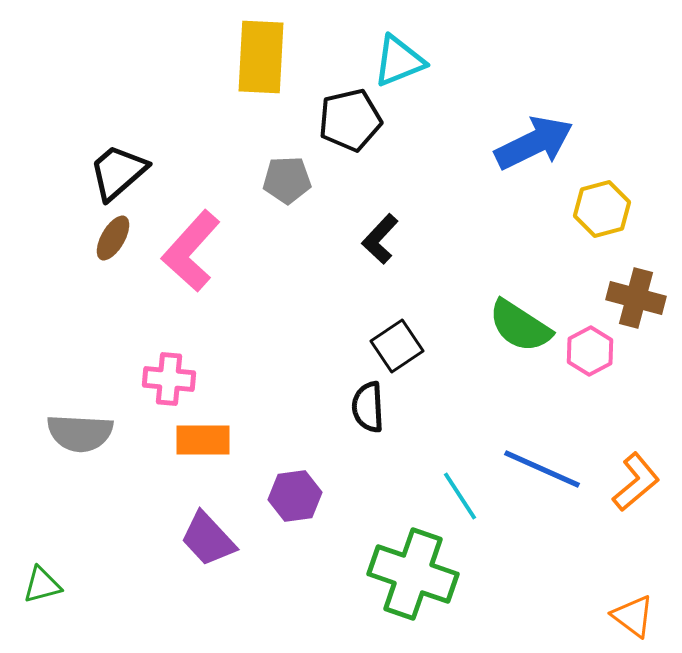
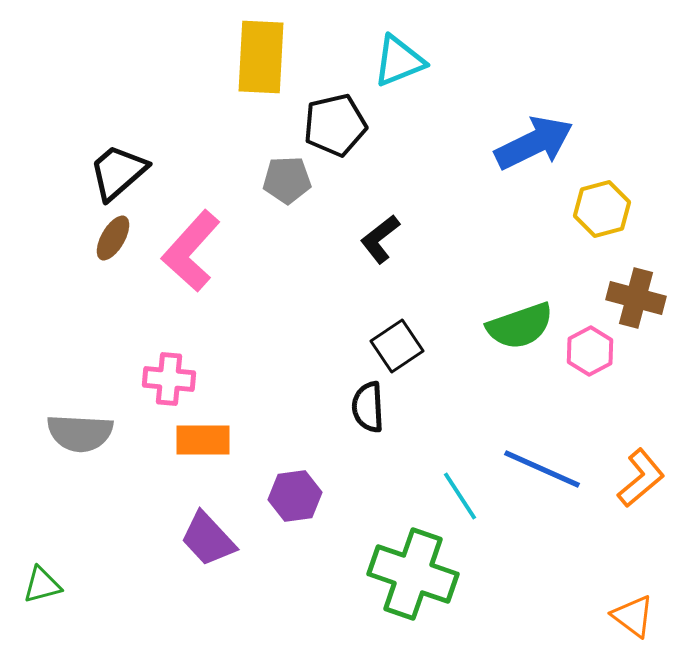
black pentagon: moved 15 px left, 5 px down
black L-shape: rotated 9 degrees clockwise
green semicircle: rotated 52 degrees counterclockwise
orange L-shape: moved 5 px right, 4 px up
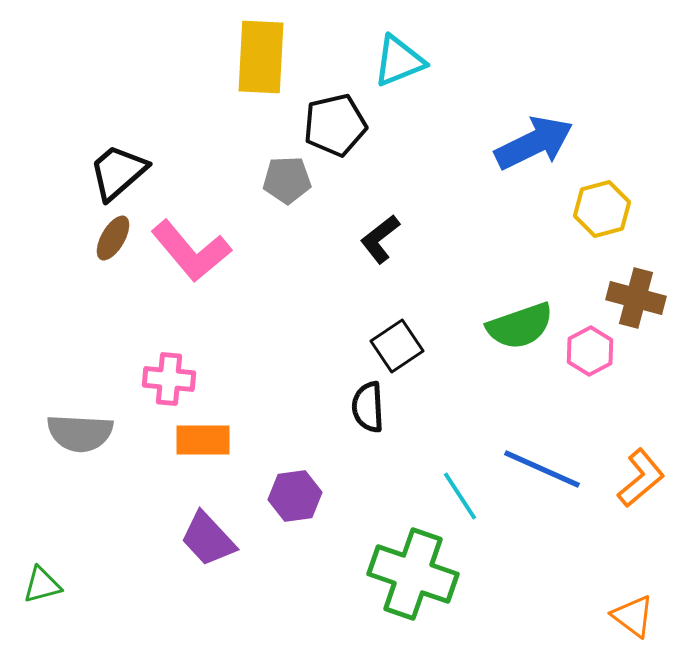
pink L-shape: rotated 82 degrees counterclockwise
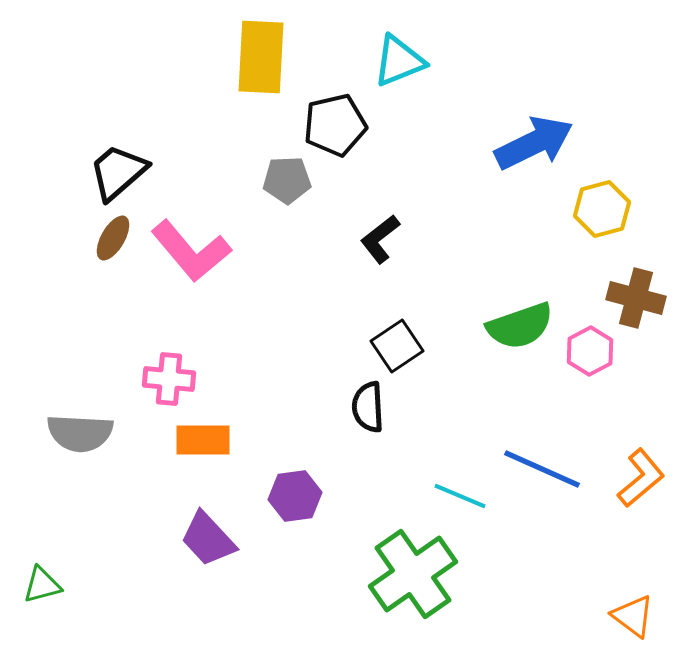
cyan line: rotated 34 degrees counterclockwise
green cross: rotated 36 degrees clockwise
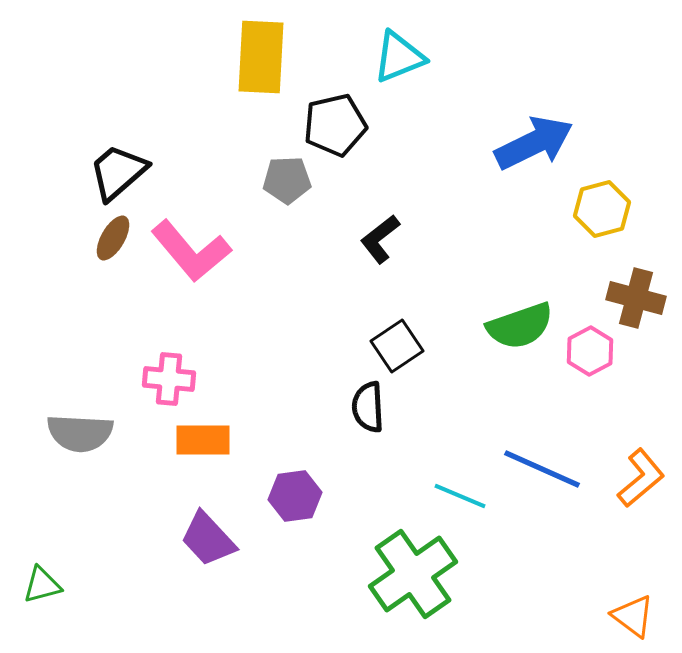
cyan triangle: moved 4 px up
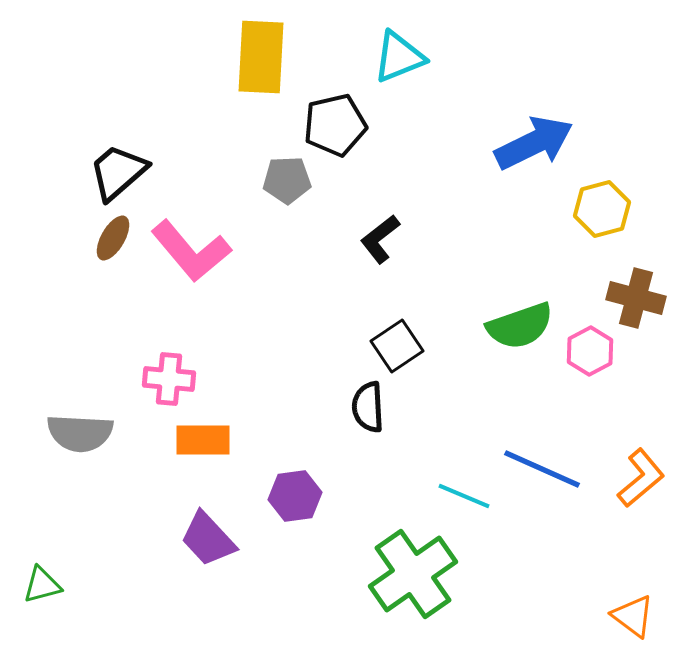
cyan line: moved 4 px right
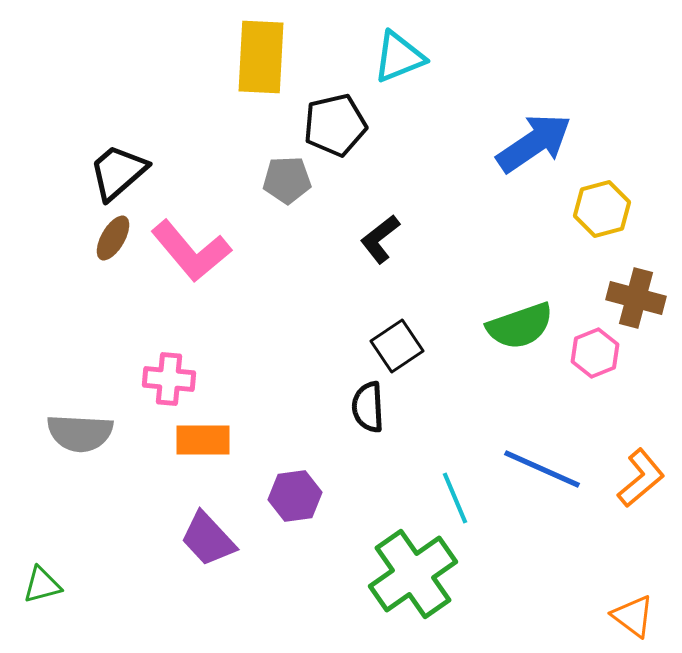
blue arrow: rotated 8 degrees counterclockwise
pink hexagon: moved 5 px right, 2 px down; rotated 6 degrees clockwise
cyan line: moved 9 px left, 2 px down; rotated 44 degrees clockwise
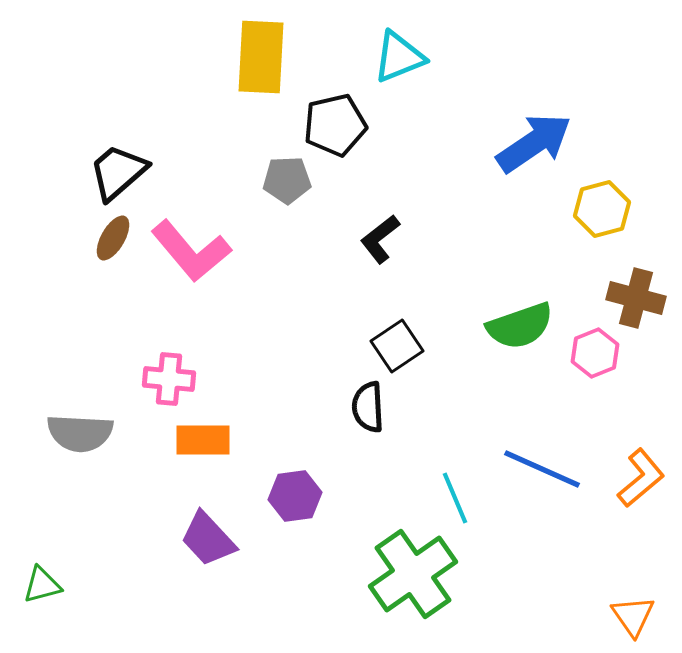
orange triangle: rotated 18 degrees clockwise
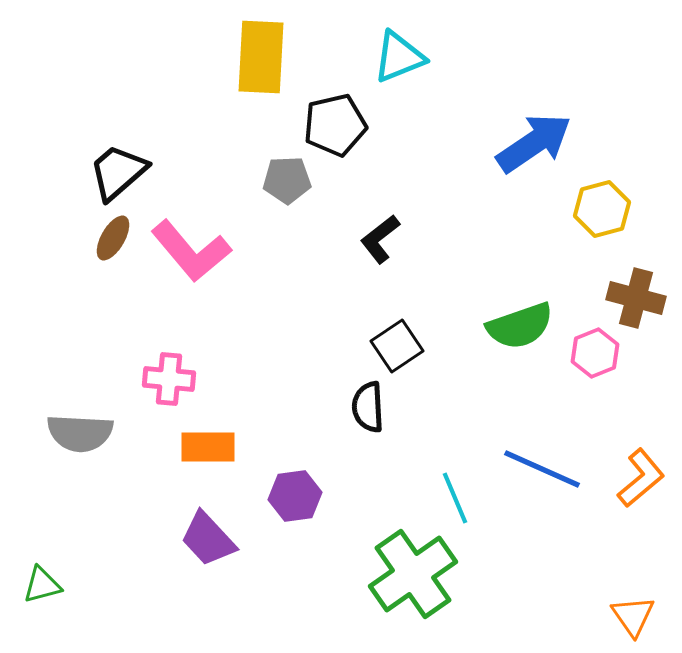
orange rectangle: moved 5 px right, 7 px down
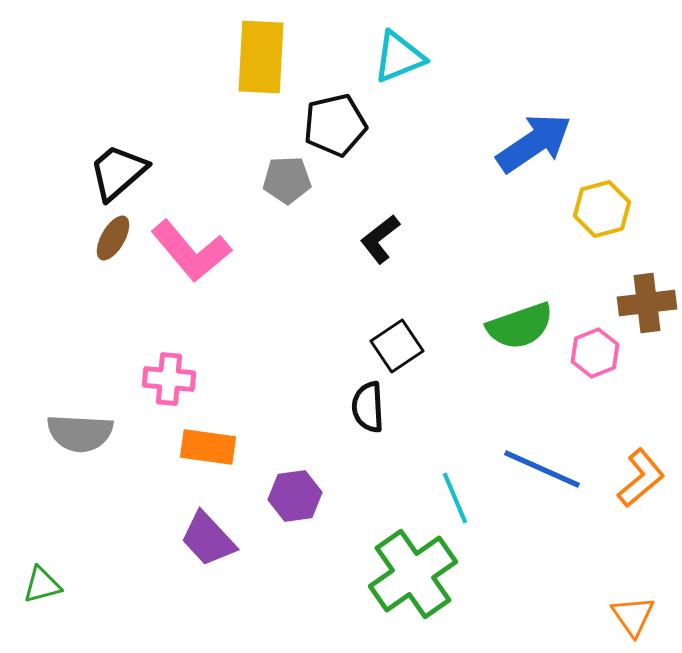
brown cross: moved 11 px right, 5 px down; rotated 22 degrees counterclockwise
orange rectangle: rotated 8 degrees clockwise
